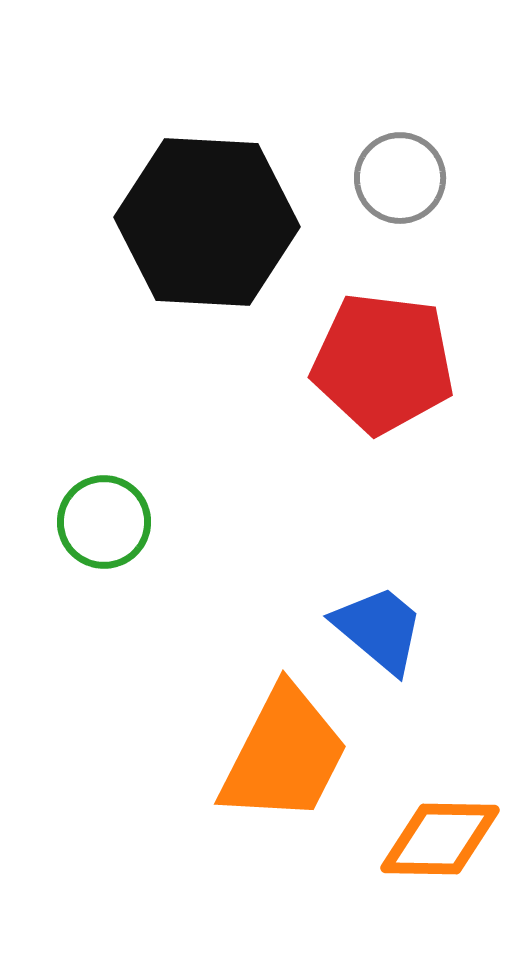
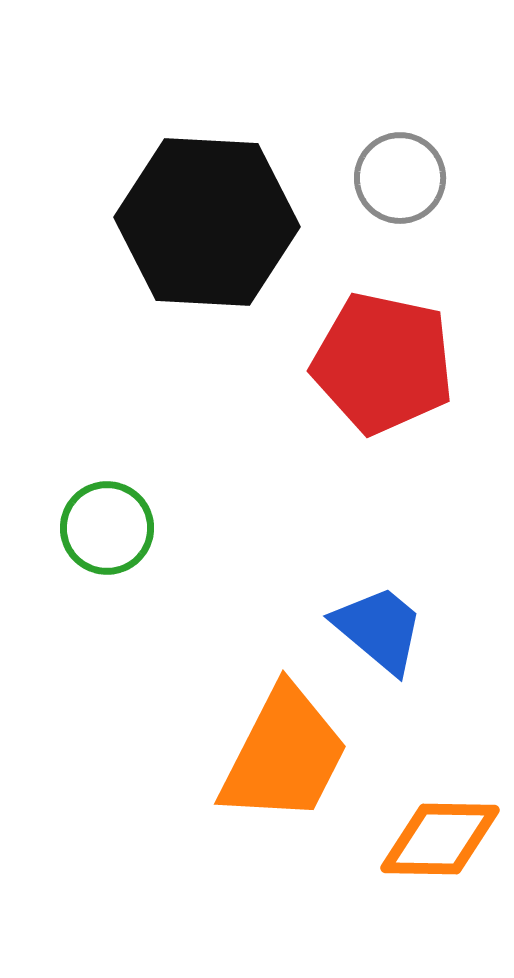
red pentagon: rotated 5 degrees clockwise
green circle: moved 3 px right, 6 px down
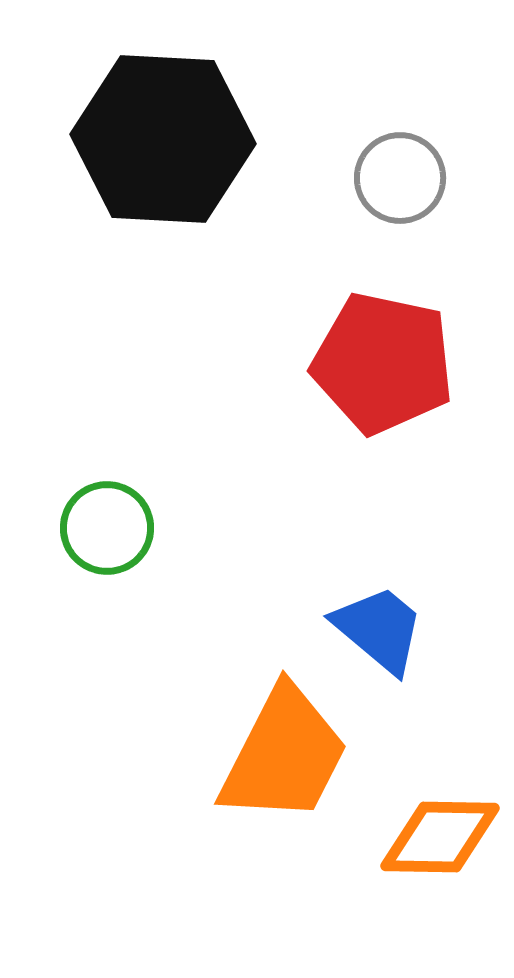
black hexagon: moved 44 px left, 83 px up
orange diamond: moved 2 px up
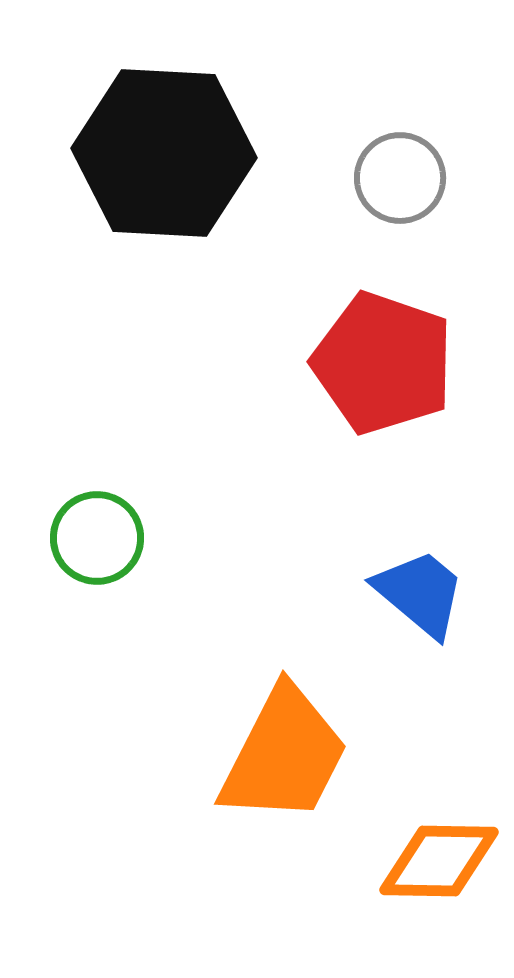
black hexagon: moved 1 px right, 14 px down
red pentagon: rotated 7 degrees clockwise
green circle: moved 10 px left, 10 px down
blue trapezoid: moved 41 px right, 36 px up
orange diamond: moved 1 px left, 24 px down
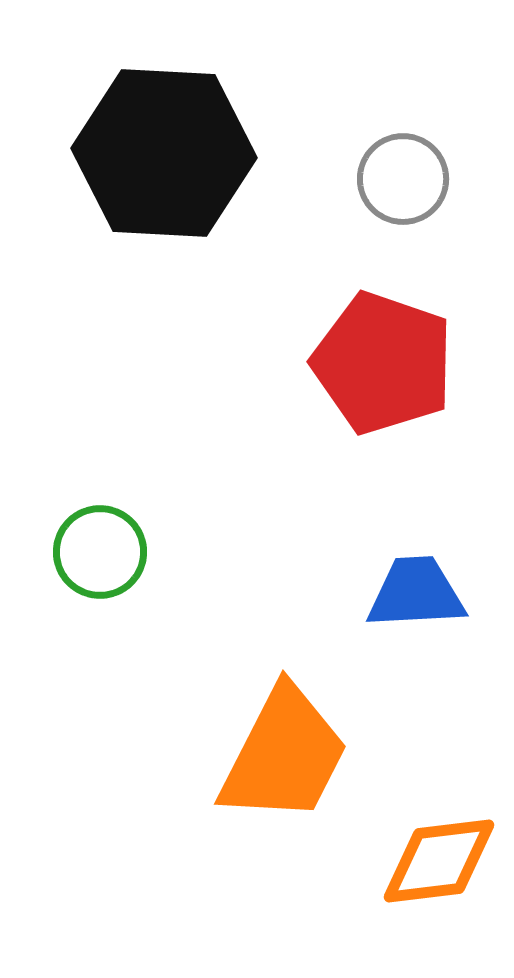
gray circle: moved 3 px right, 1 px down
green circle: moved 3 px right, 14 px down
blue trapezoid: moved 4 px left; rotated 43 degrees counterclockwise
orange diamond: rotated 8 degrees counterclockwise
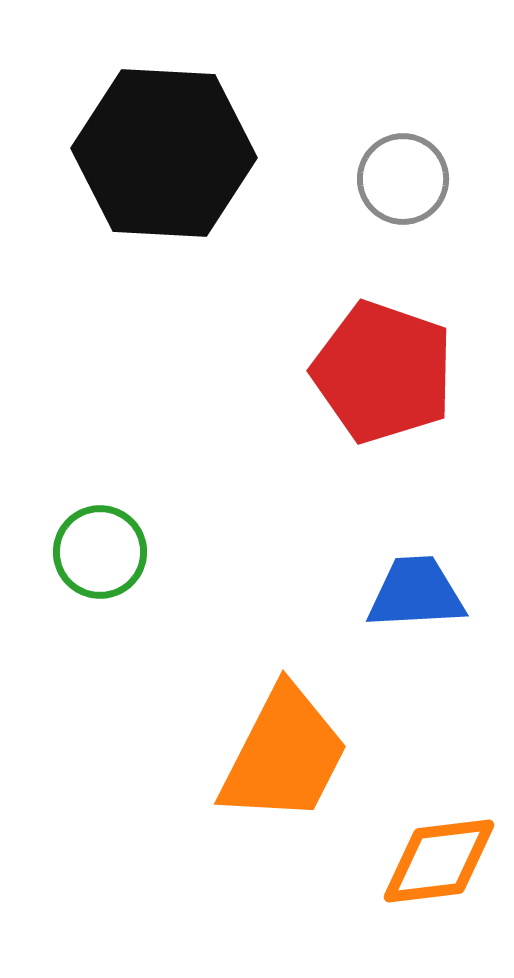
red pentagon: moved 9 px down
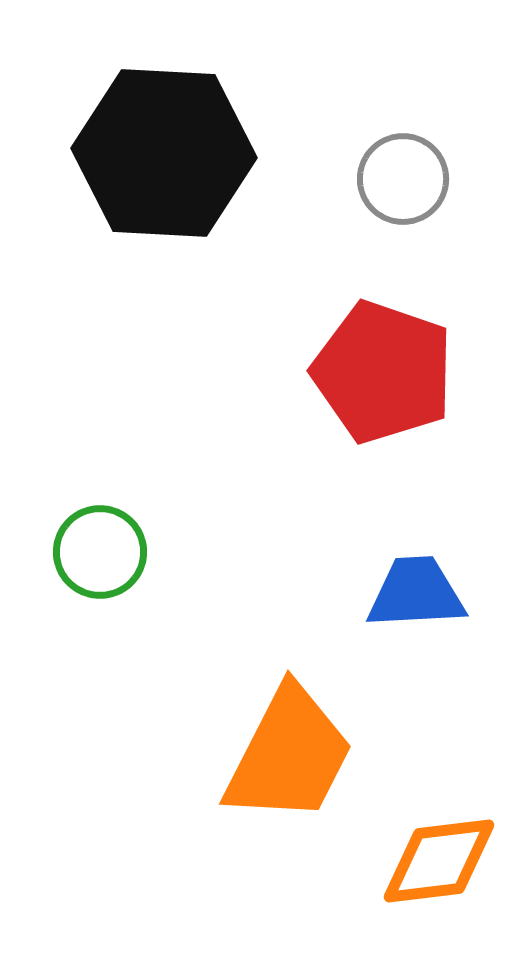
orange trapezoid: moved 5 px right
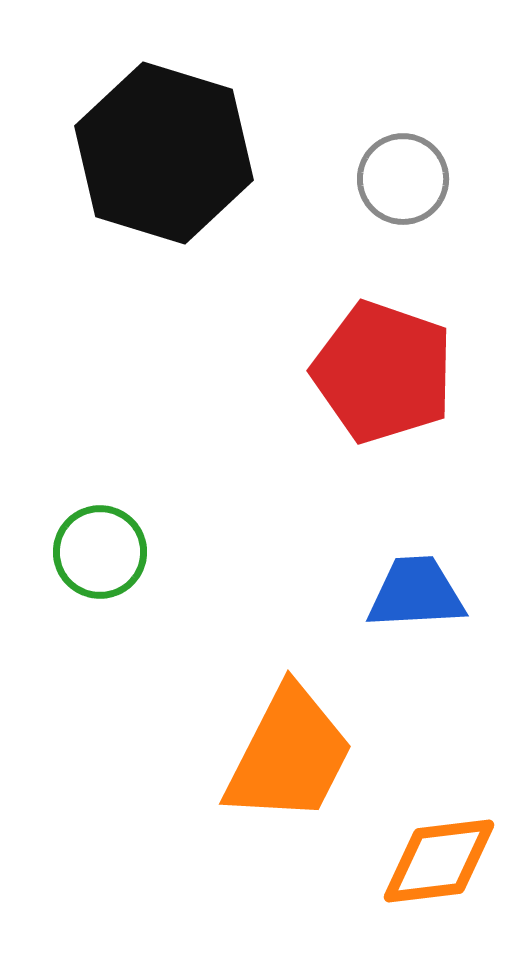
black hexagon: rotated 14 degrees clockwise
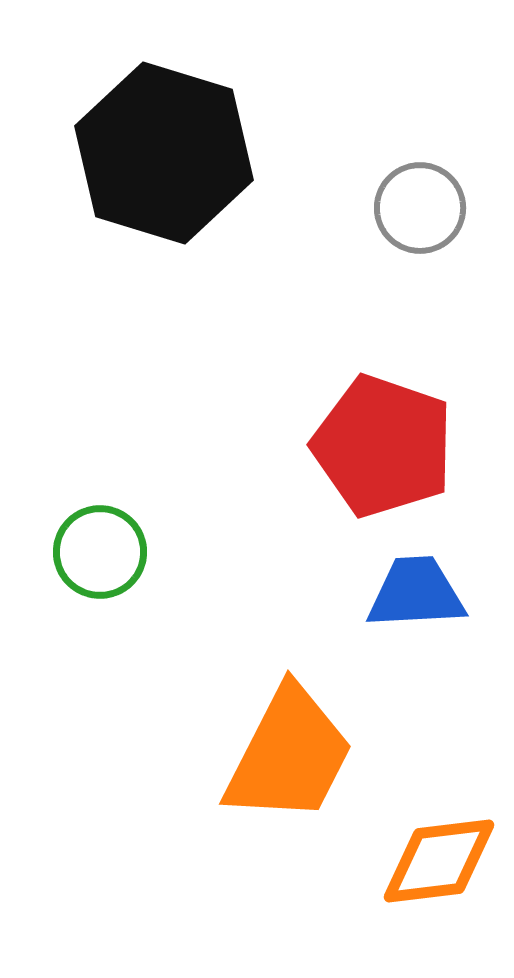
gray circle: moved 17 px right, 29 px down
red pentagon: moved 74 px down
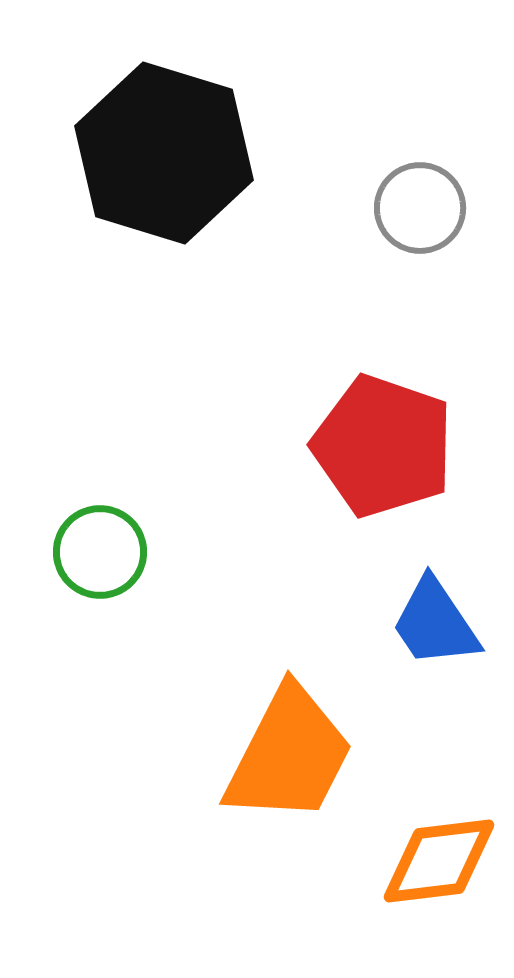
blue trapezoid: moved 19 px right, 30 px down; rotated 121 degrees counterclockwise
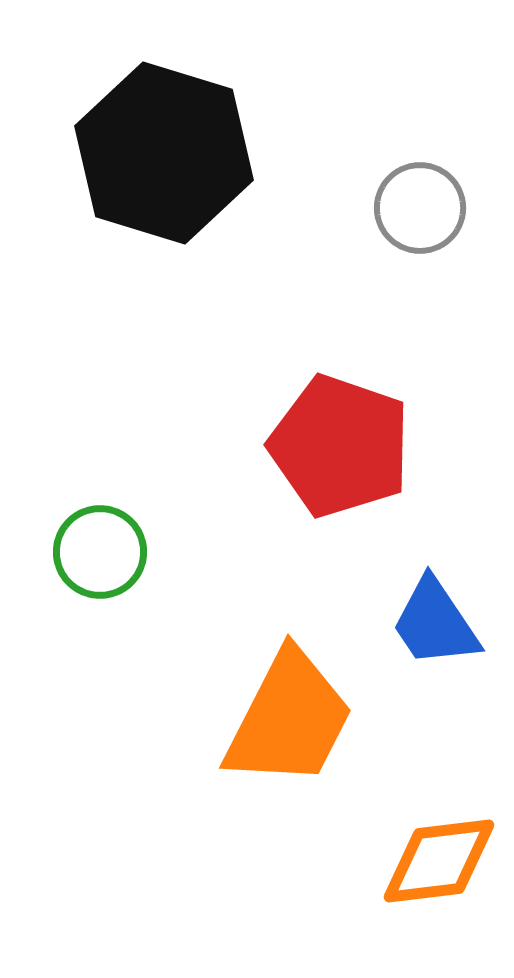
red pentagon: moved 43 px left
orange trapezoid: moved 36 px up
